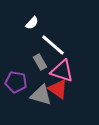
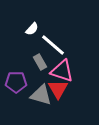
white semicircle: moved 6 px down
purple pentagon: rotated 10 degrees counterclockwise
red triangle: rotated 25 degrees clockwise
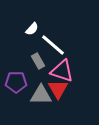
gray rectangle: moved 2 px left, 1 px up
gray triangle: rotated 15 degrees counterclockwise
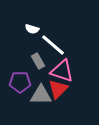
white semicircle: rotated 64 degrees clockwise
purple pentagon: moved 4 px right
red triangle: rotated 15 degrees clockwise
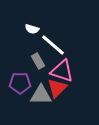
purple pentagon: moved 1 px down
red triangle: moved 1 px left, 1 px up
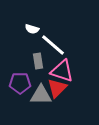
gray rectangle: rotated 21 degrees clockwise
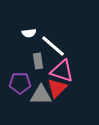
white semicircle: moved 3 px left, 4 px down; rotated 24 degrees counterclockwise
white line: moved 1 px down
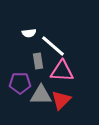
pink triangle: rotated 15 degrees counterclockwise
red triangle: moved 4 px right, 12 px down
